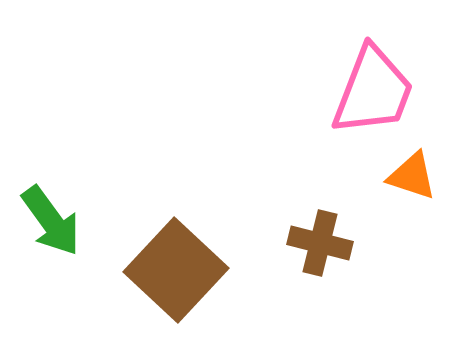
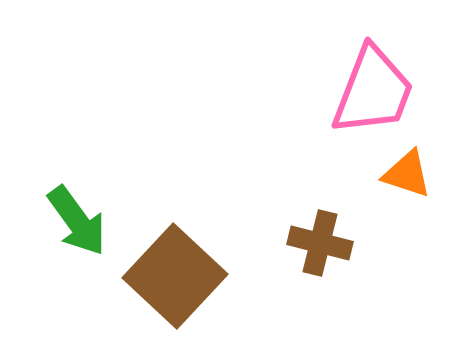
orange triangle: moved 5 px left, 2 px up
green arrow: moved 26 px right
brown square: moved 1 px left, 6 px down
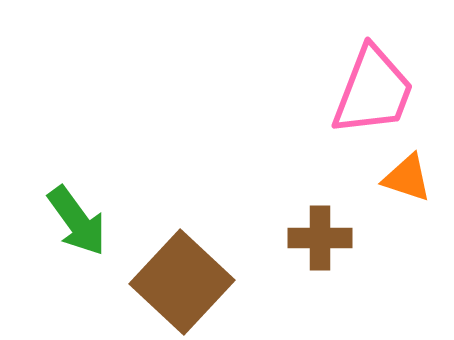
orange triangle: moved 4 px down
brown cross: moved 5 px up; rotated 14 degrees counterclockwise
brown square: moved 7 px right, 6 px down
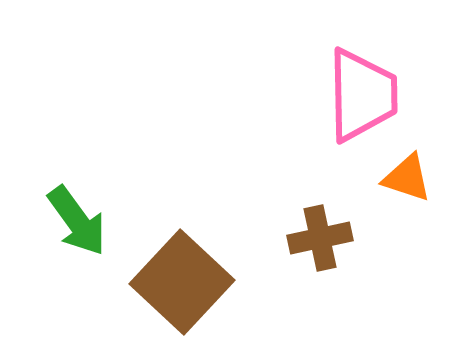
pink trapezoid: moved 11 px left, 4 px down; rotated 22 degrees counterclockwise
brown cross: rotated 12 degrees counterclockwise
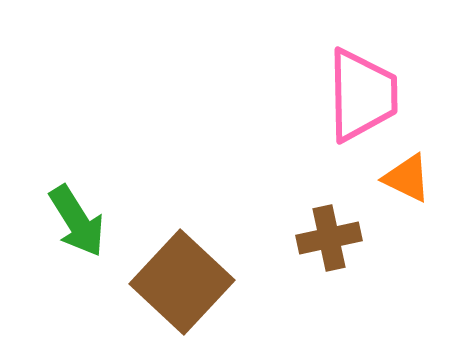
orange triangle: rotated 8 degrees clockwise
green arrow: rotated 4 degrees clockwise
brown cross: moved 9 px right
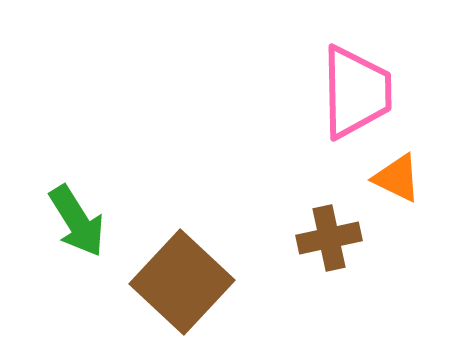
pink trapezoid: moved 6 px left, 3 px up
orange triangle: moved 10 px left
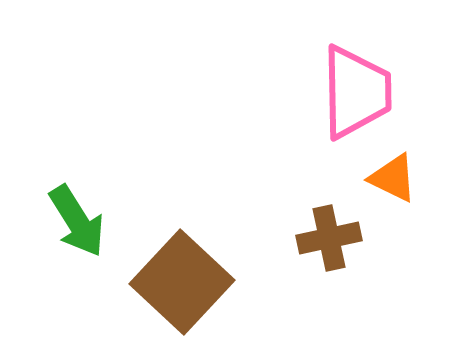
orange triangle: moved 4 px left
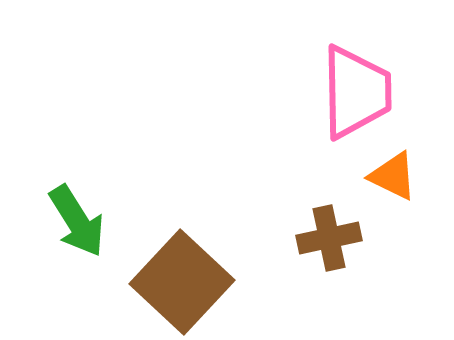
orange triangle: moved 2 px up
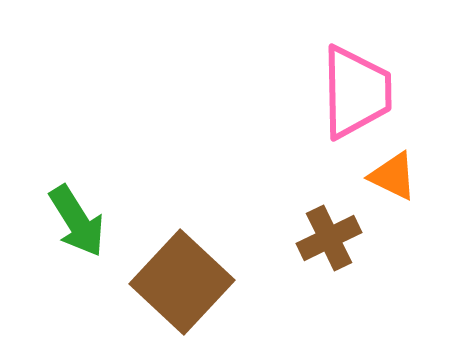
brown cross: rotated 14 degrees counterclockwise
